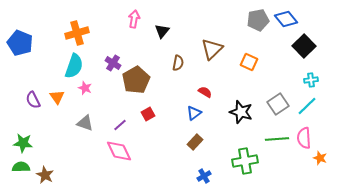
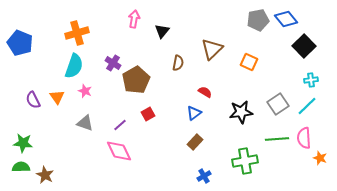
pink star: moved 3 px down
black star: rotated 25 degrees counterclockwise
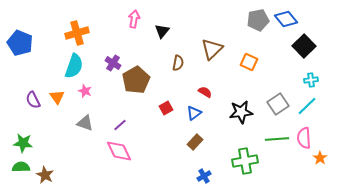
red square: moved 18 px right, 6 px up
orange star: rotated 16 degrees clockwise
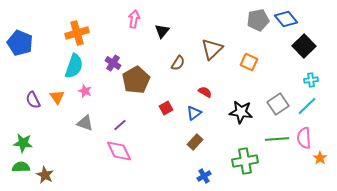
brown semicircle: rotated 21 degrees clockwise
black star: rotated 15 degrees clockwise
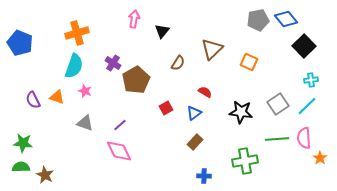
orange triangle: rotated 35 degrees counterclockwise
blue cross: rotated 32 degrees clockwise
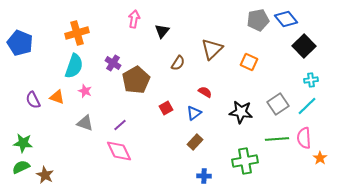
green semicircle: rotated 24 degrees counterclockwise
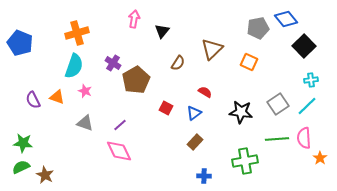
gray pentagon: moved 8 px down
red square: rotated 32 degrees counterclockwise
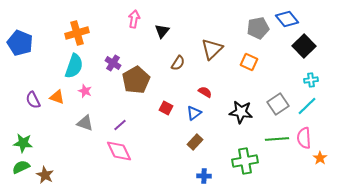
blue diamond: moved 1 px right
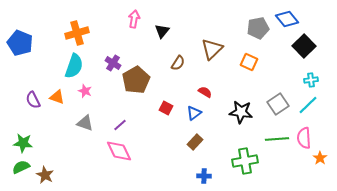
cyan line: moved 1 px right, 1 px up
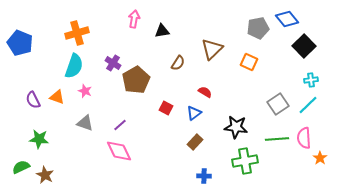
black triangle: rotated 42 degrees clockwise
black star: moved 5 px left, 15 px down
green star: moved 16 px right, 4 px up
